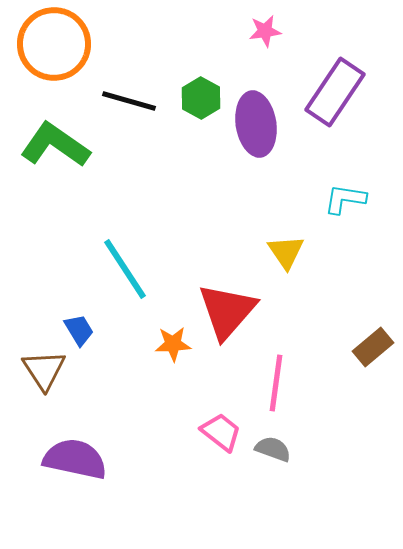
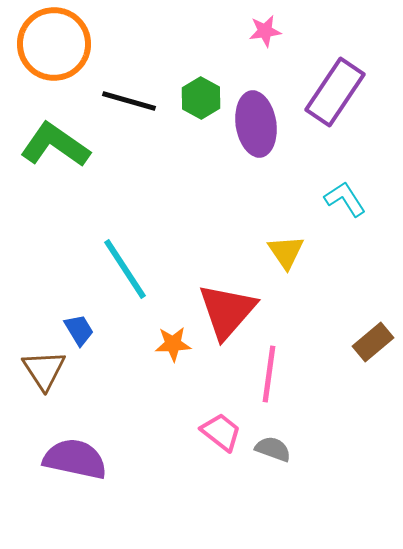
cyan L-shape: rotated 48 degrees clockwise
brown rectangle: moved 5 px up
pink line: moved 7 px left, 9 px up
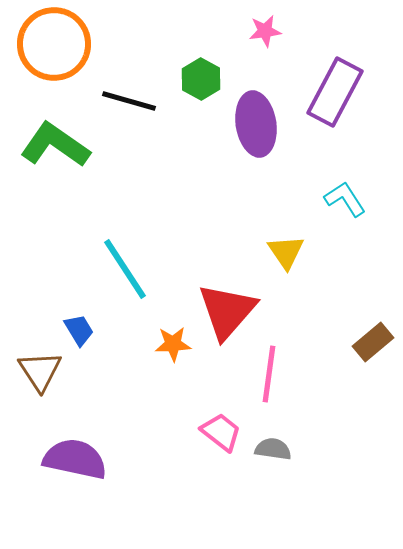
purple rectangle: rotated 6 degrees counterclockwise
green hexagon: moved 19 px up
brown triangle: moved 4 px left, 1 px down
gray semicircle: rotated 12 degrees counterclockwise
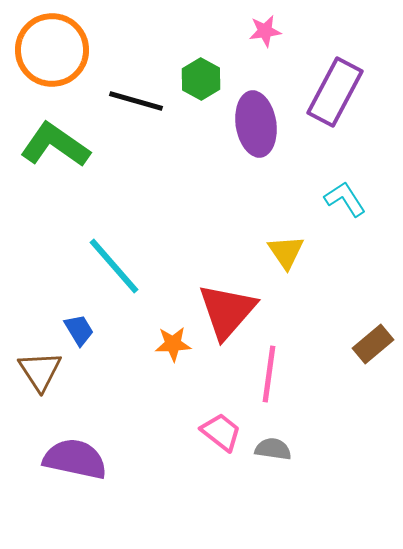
orange circle: moved 2 px left, 6 px down
black line: moved 7 px right
cyan line: moved 11 px left, 3 px up; rotated 8 degrees counterclockwise
brown rectangle: moved 2 px down
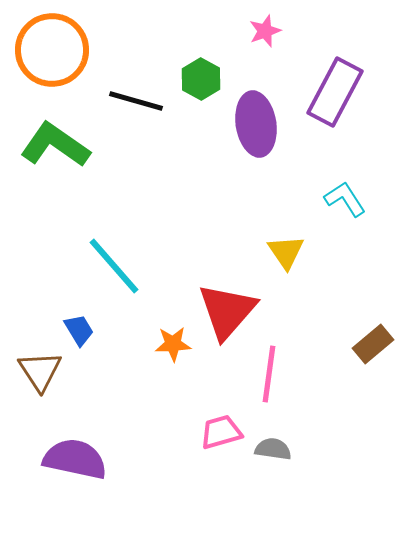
pink star: rotated 12 degrees counterclockwise
pink trapezoid: rotated 54 degrees counterclockwise
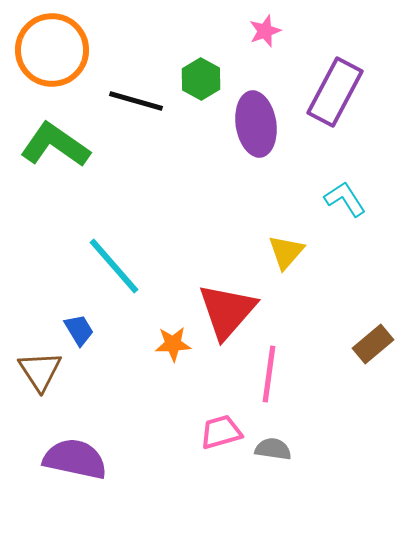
yellow triangle: rotated 15 degrees clockwise
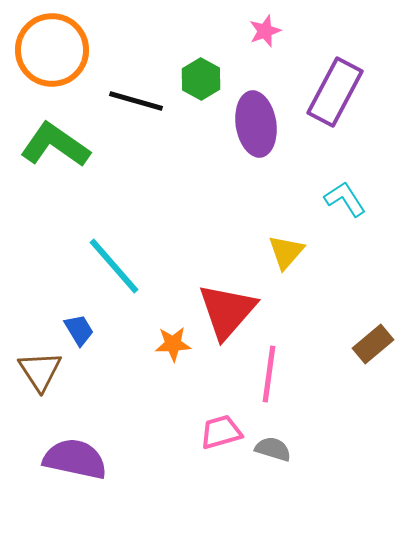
gray semicircle: rotated 9 degrees clockwise
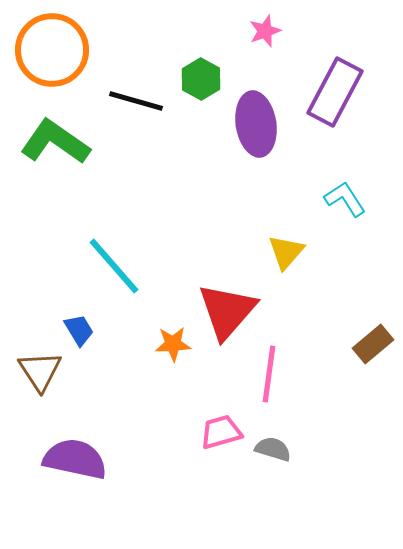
green L-shape: moved 3 px up
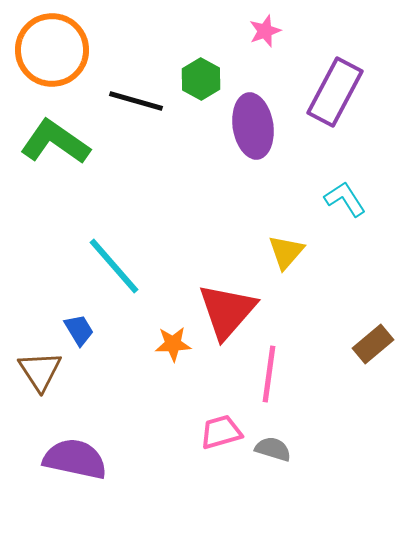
purple ellipse: moved 3 px left, 2 px down
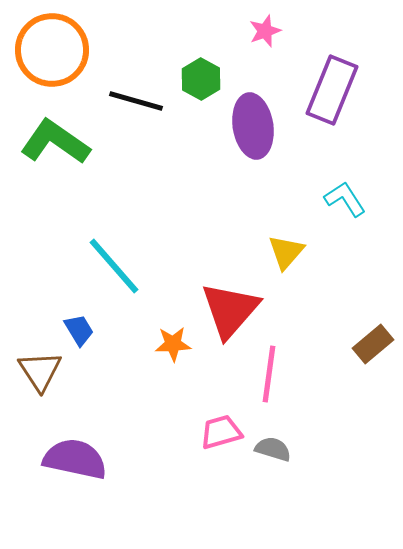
purple rectangle: moved 3 px left, 2 px up; rotated 6 degrees counterclockwise
red triangle: moved 3 px right, 1 px up
